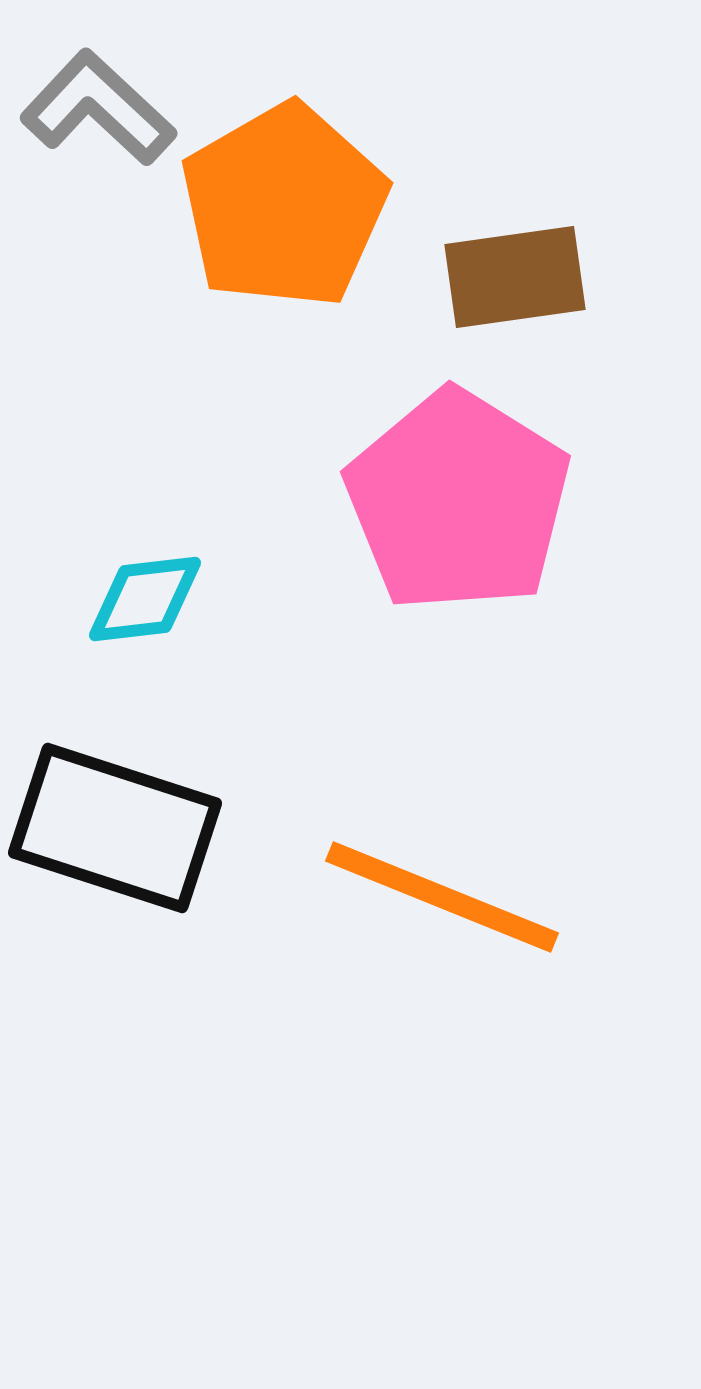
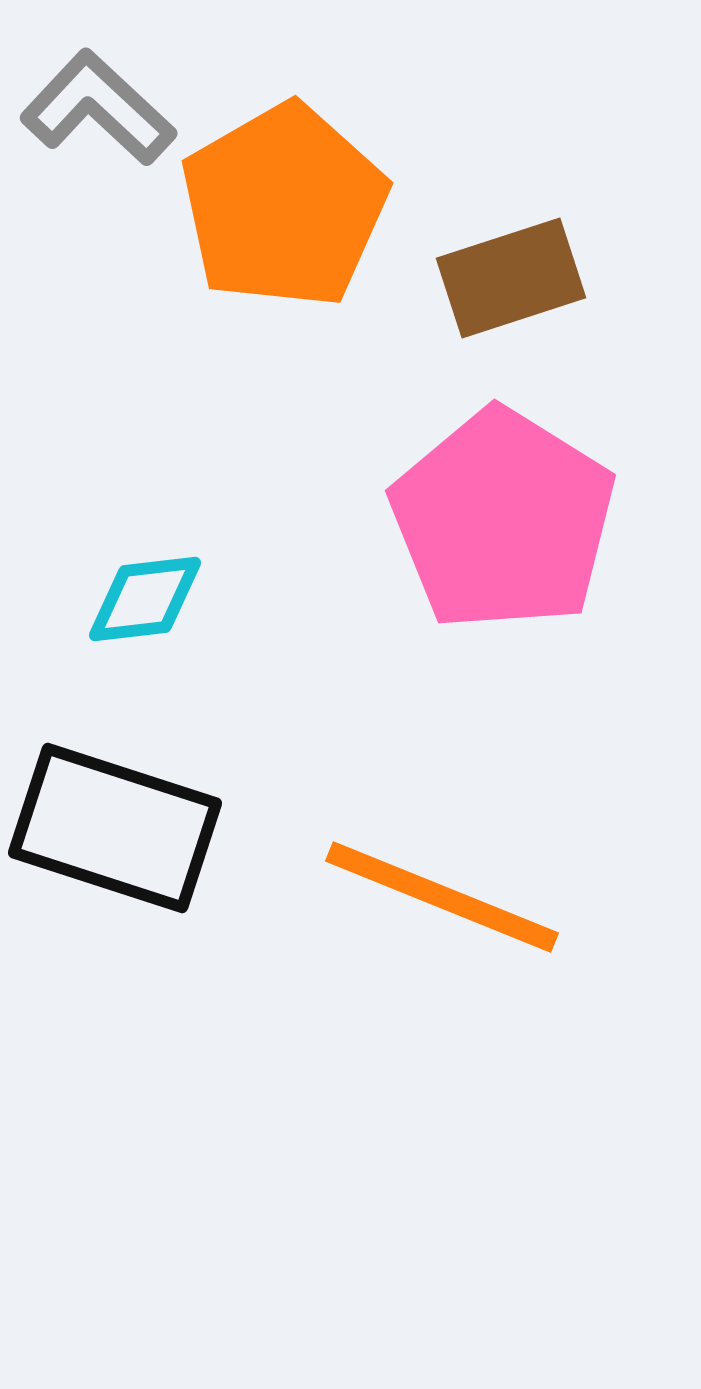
brown rectangle: moved 4 px left, 1 px down; rotated 10 degrees counterclockwise
pink pentagon: moved 45 px right, 19 px down
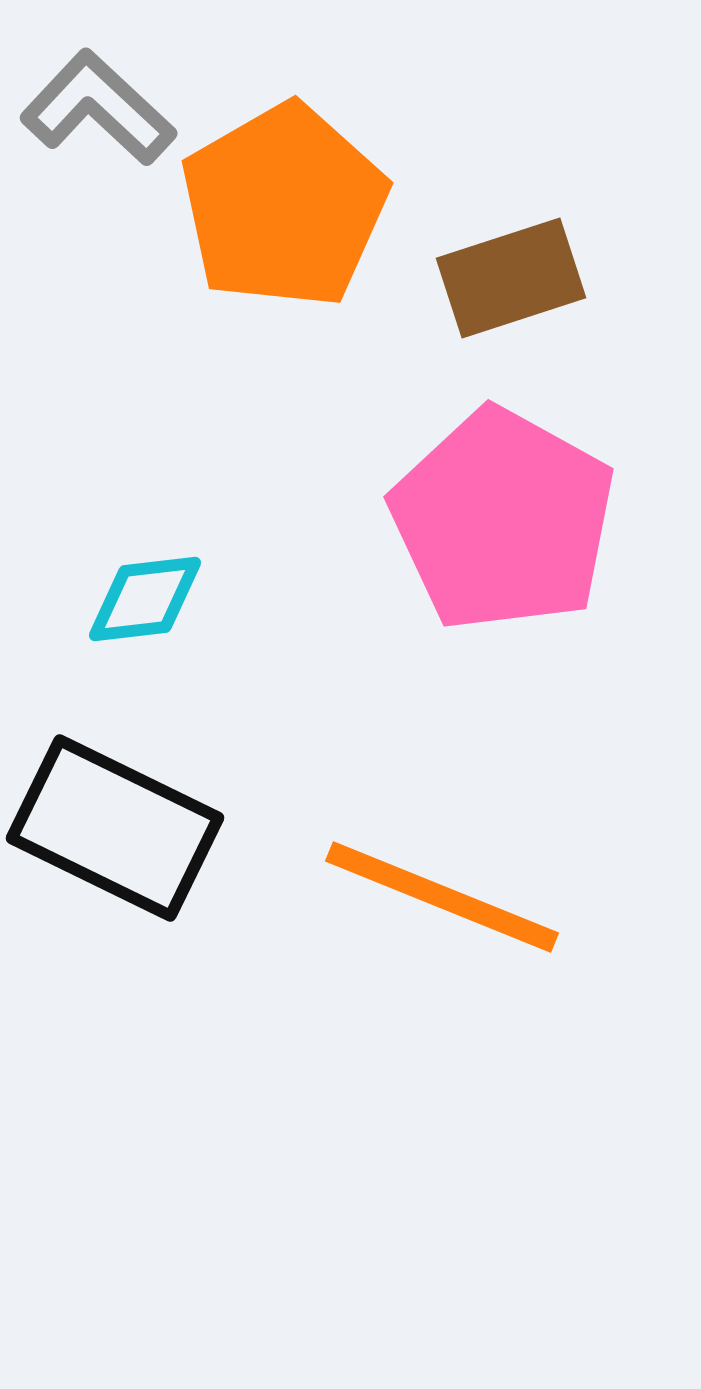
pink pentagon: rotated 3 degrees counterclockwise
black rectangle: rotated 8 degrees clockwise
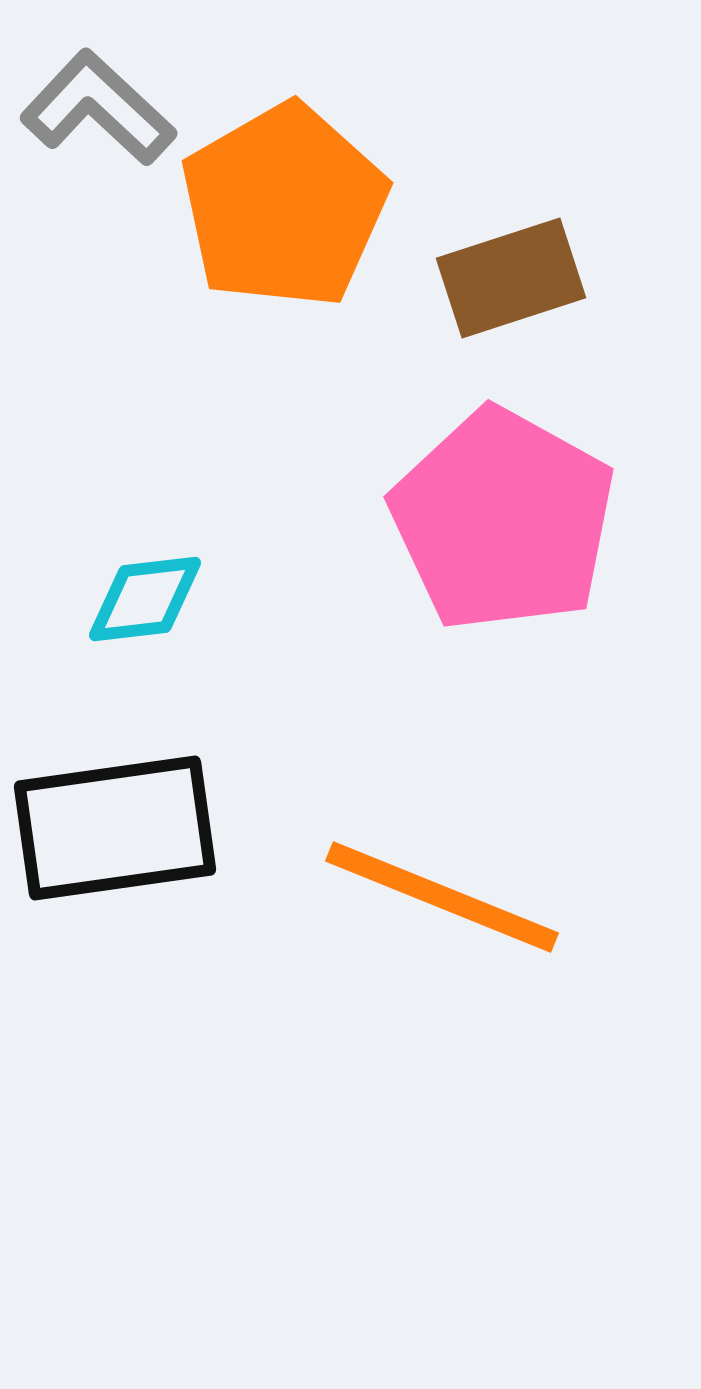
black rectangle: rotated 34 degrees counterclockwise
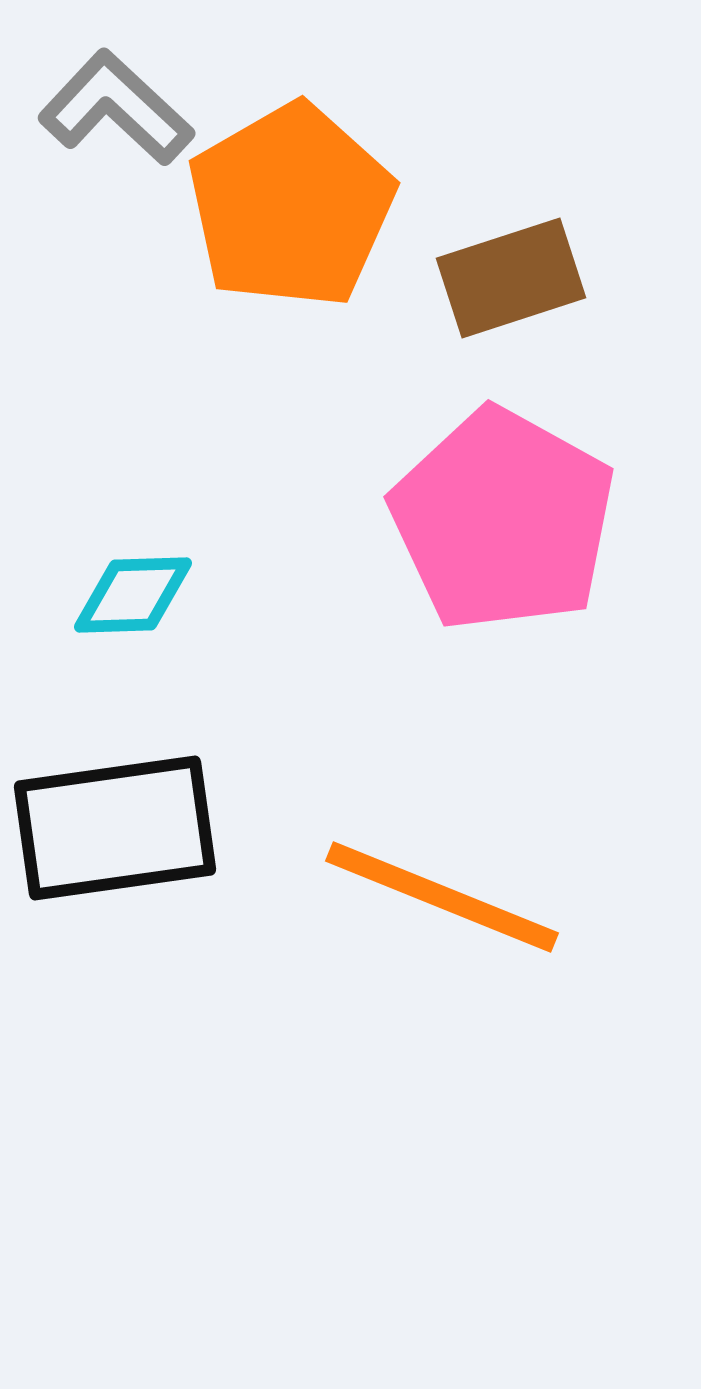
gray L-shape: moved 18 px right
orange pentagon: moved 7 px right
cyan diamond: moved 12 px left, 4 px up; rotated 5 degrees clockwise
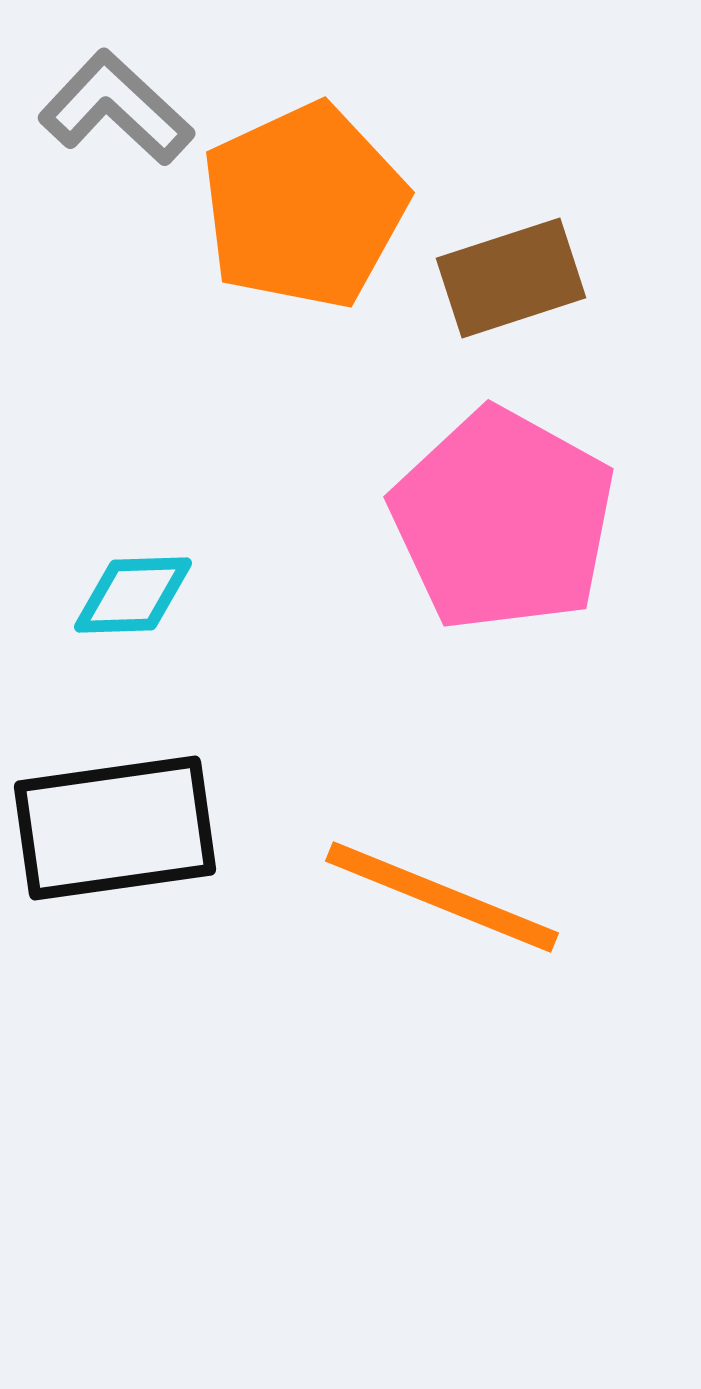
orange pentagon: moved 13 px right; rotated 5 degrees clockwise
